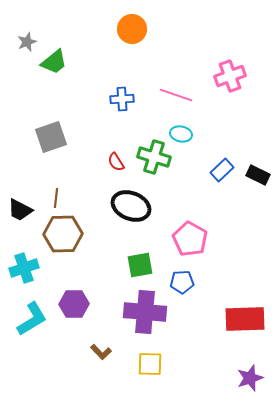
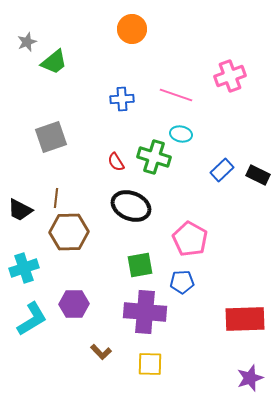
brown hexagon: moved 6 px right, 2 px up
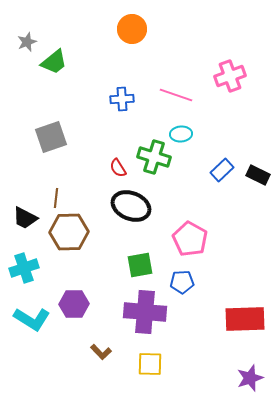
cyan ellipse: rotated 15 degrees counterclockwise
red semicircle: moved 2 px right, 6 px down
black trapezoid: moved 5 px right, 8 px down
cyan L-shape: rotated 63 degrees clockwise
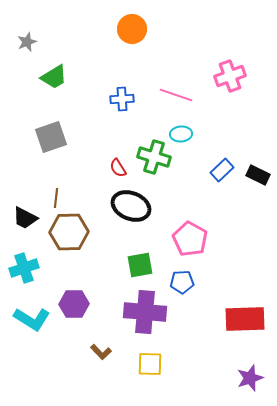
green trapezoid: moved 15 px down; rotated 8 degrees clockwise
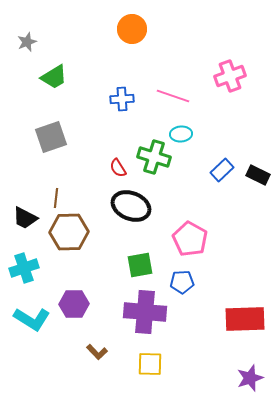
pink line: moved 3 px left, 1 px down
brown L-shape: moved 4 px left
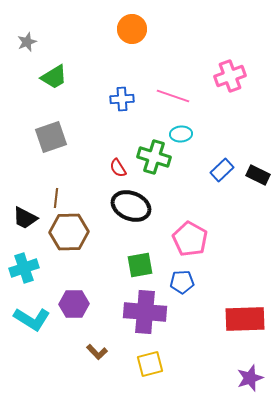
yellow square: rotated 16 degrees counterclockwise
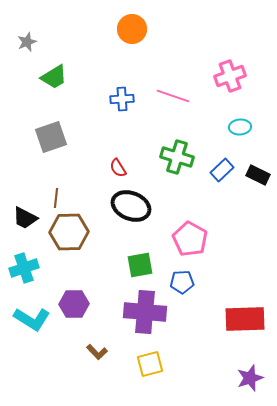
cyan ellipse: moved 59 px right, 7 px up
green cross: moved 23 px right
